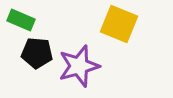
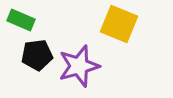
black pentagon: moved 2 px down; rotated 12 degrees counterclockwise
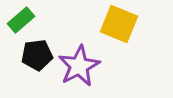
green rectangle: rotated 64 degrees counterclockwise
purple star: rotated 12 degrees counterclockwise
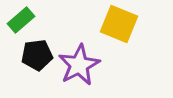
purple star: moved 1 px up
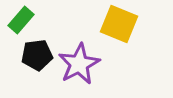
green rectangle: rotated 8 degrees counterclockwise
purple star: moved 1 px up
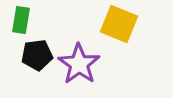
green rectangle: rotated 32 degrees counterclockwise
purple star: rotated 9 degrees counterclockwise
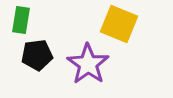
purple star: moved 9 px right
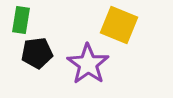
yellow square: moved 1 px down
black pentagon: moved 2 px up
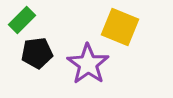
green rectangle: moved 1 px right; rotated 36 degrees clockwise
yellow square: moved 1 px right, 2 px down
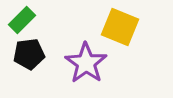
black pentagon: moved 8 px left, 1 px down
purple star: moved 2 px left, 1 px up
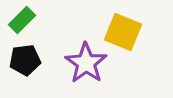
yellow square: moved 3 px right, 5 px down
black pentagon: moved 4 px left, 6 px down
